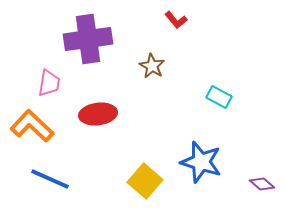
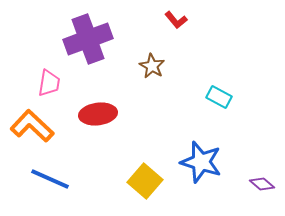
purple cross: rotated 12 degrees counterclockwise
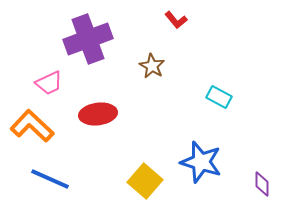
pink trapezoid: rotated 56 degrees clockwise
purple diamond: rotated 50 degrees clockwise
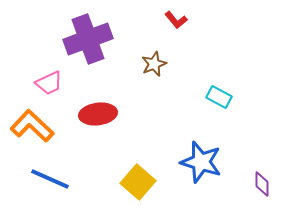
brown star: moved 2 px right, 2 px up; rotated 20 degrees clockwise
yellow square: moved 7 px left, 1 px down
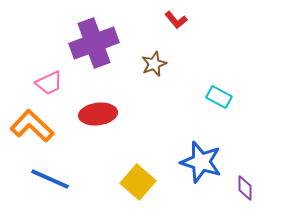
purple cross: moved 6 px right, 4 px down
purple diamond: moved 17 px left, 4 px down
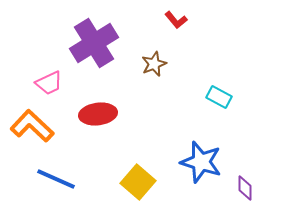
purple cross: rotated 12 degrees counterclockwise
blue line: moved 6 px right
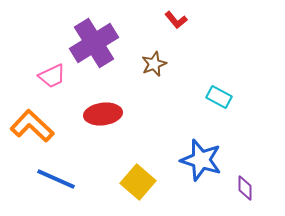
pink trapezoid: moved 3 px right, 7 px up
red ellipse: moved 5 px right
blue star: moved 2 px up
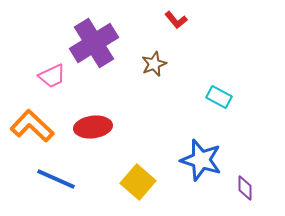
red ellipse: moved 10 px left, 13 px down
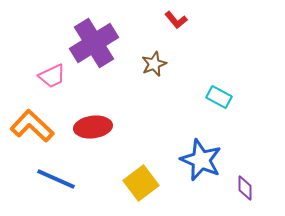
blue star: rotated 6 degrees clockwise
yellow square: moved 3 px right, 1 px down; rotated 12 degrees clockwise
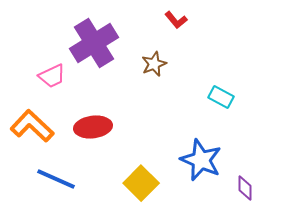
cyan rectangle: moved 2 px right
yellow square: rotated 8 degrees counterclockwise
